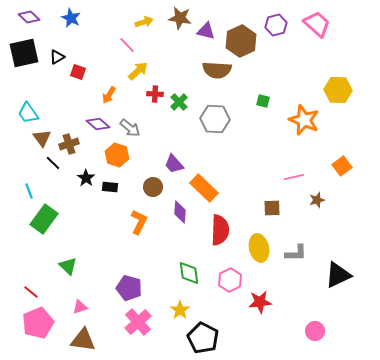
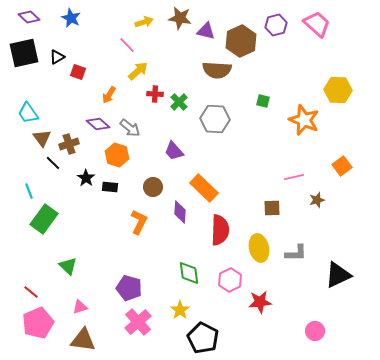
purple trapezoid at (174, 164): moved 13 px up
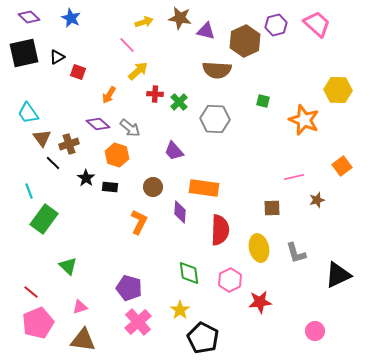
brown hexagon at (241, 41): moved 4 px right
orange rectangle at (204, 188): rotated 36 degrees counterclockwise
gray L-shape at (296, 253): rotated 75 degrees clockwise
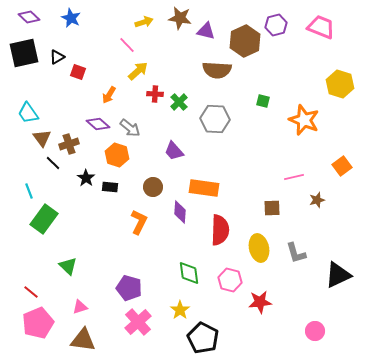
pink trapezoid at (317, 24): moved 4 px right, 3 px down; rotated 20 degrees counterclockwise
yellow hexagon at (338, 90): moved 2 px right, 6 px up; rotated 16 degrees clockwise
pink hexagon at (230, 280): rotated 20 degrees counterclockwise
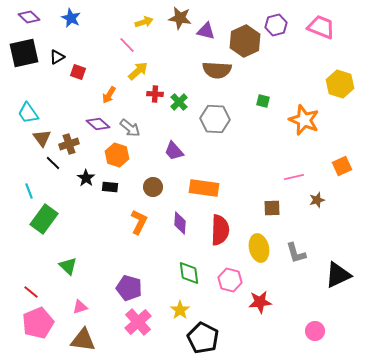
orange square at (342, 166): rotated 12 degrees clockwise
purple diamond at (180, 212): moved 11 px down
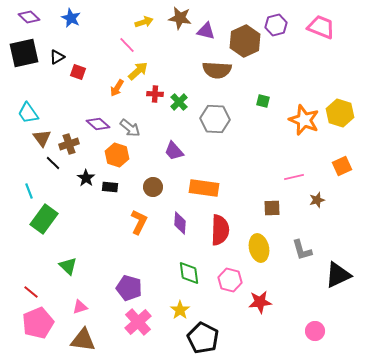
yellow hexagon at (340, 84): moved 29 px down
orange arrow at (109, 95): moved 8 px right, 7 px up
gray L-shape at (296, 253): moved 6 px right, 3 px up
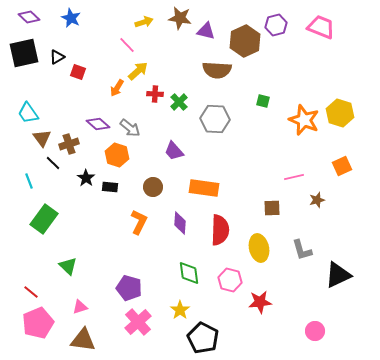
cyan line at (29, 191): moved 10 px up
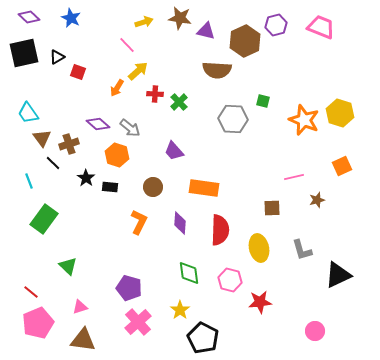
gray hexagon at (215, 119): moved 18 px right
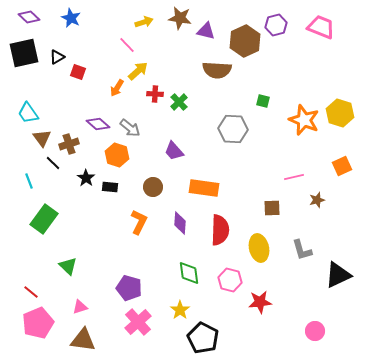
gray hexagon at (233, 119): moved 10 px down
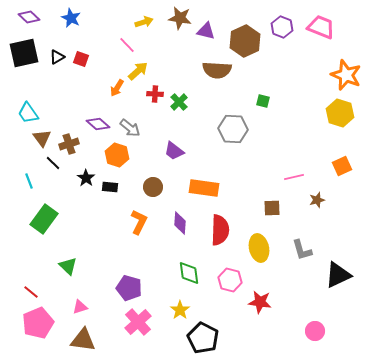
purple hexagon at (276, 25): moved 6 px right, 2 px down; rotated 25 degrees counterclockwise
red square at (78, 72): moved 3 px right, 13 px up
orange star at (304, 120): moved 42 px right, 45 px up
purple trapezoid at (174, 151): rotated 10 degrees counterclockwise
red star at (260, 302): rotated 15 degrees clockwise
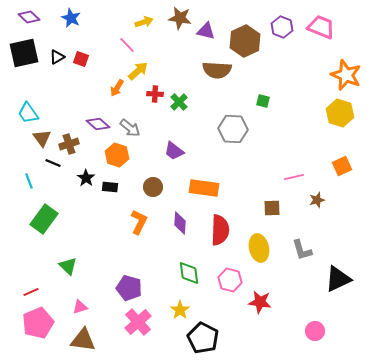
black line at (53, 163): rotated 21 degrees counterclockwise
black triangle at (338, 275): moved 4 px down
red line at (31, 292): rotated 63 degrees counterclockwise
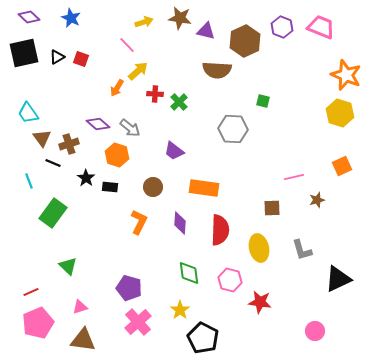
green rectangle at (44, 219): moved 9 px right, 6 px up
